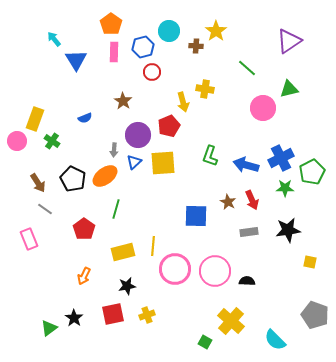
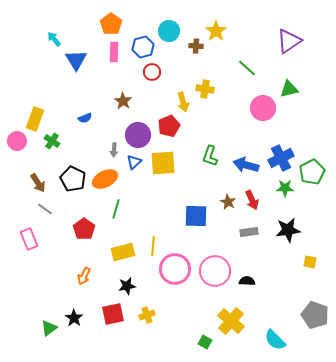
orange ellipse at (105, 176): moved 3 px down; rotated 10 degrees clockwise
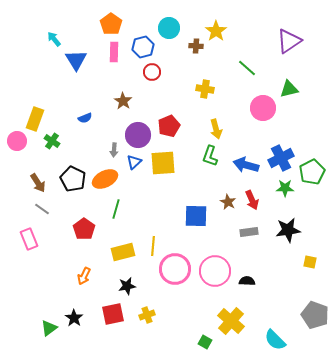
cyan circle at (169, 31): moved 3 px up
yellow arrow at (183, 102): moved 33 px right, 27 px down
gray line at (45, 209): moved 3 px left
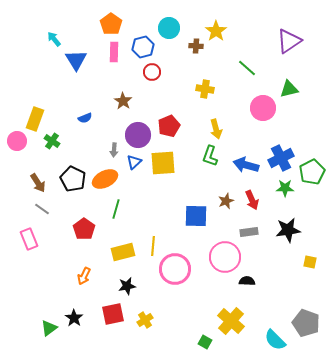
brown star at (228, 202): moved 2 px left, 1 px up; rotated 21 degrees clockwise
pink circle at (215, 271): moved 10 px right, 14 px up
yellow cross at (147, 315): moved 2 px left, 5 px down; rotated 14 degrees counterclockwise
gray pentagon at (315, 315): moved 9 px left, 8 px down
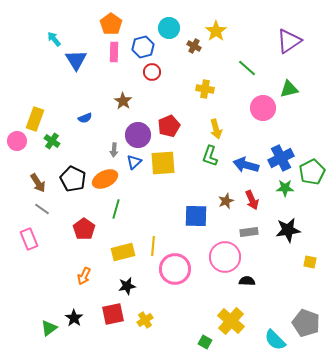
brown cross at (196, 46): moved 2 px left; rotated 24 degrees clockwise
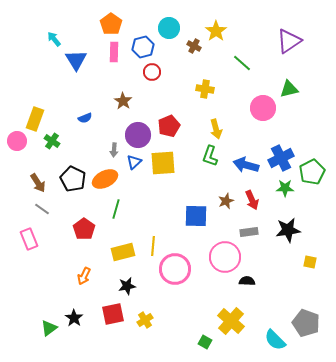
green line at (247, 68): moved 5 px left, 5 px up
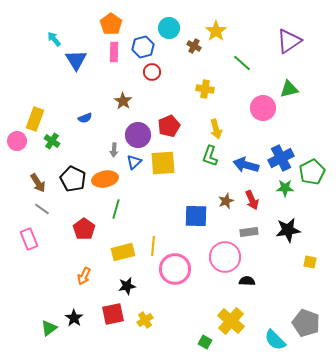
orange ellipse at (105, 179): rotated 15 degrees clockwise
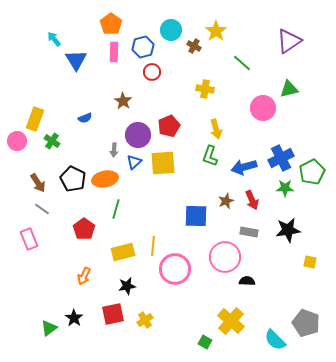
cyan circle at (169, 28): moved 2 px right, 2 px down
blue arrow at (246, 165): moved 2 px left, 2 px down; rotated 30 degrees counterclockwise
gray rectangle at (249, 232): rotated 18 degrees clockwise
